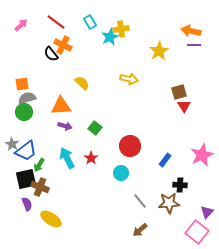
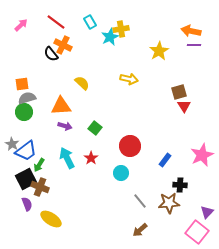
black square: rotated 15 degrees counterclockwise
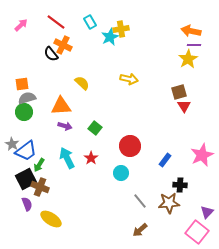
yellow star: moved 29 px right, 8 px down
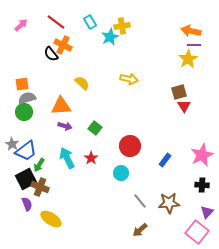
yellow cross: moved 1 px right, 3 px up
black cross: moved 22 px right
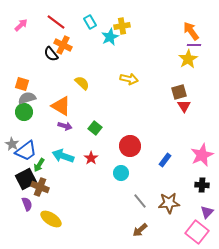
orange arrow: rotated 42 degrees clockwise
orange square: rotated 24 degrees clockwise
orange triangle: rotated 35 degrees clockwise
cyan arrow: moved 4 px left, 2 px up; rotated 45 degrees counterclockwise
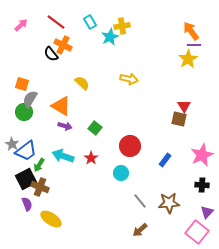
brown square: moved 27 px down; rotated 28 degrees clockwise
gray semicircle: moved 3 px right, 1 px down; rotated 42 degrees counterclockwise
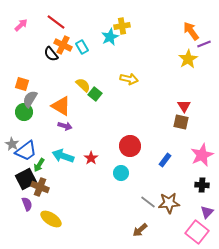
cyan rectangle: moved 8 px left, 25 px down
purple line: moved 10 px right, 1 px up; rotated 24 degrees counterclockwise
yellow semicircle: moved 1 px right, 2 px down
brown square: moved 2 px right, 3 px down
green square: moved 34 px up
gray line: moved 8 px right, 1 px down; rotated 14 degrees counterclockwise
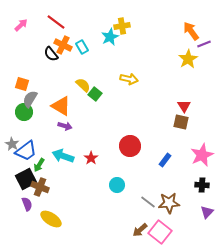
cyan circle: moved 4 px left, 12 px down
pink square: moved 37 px left
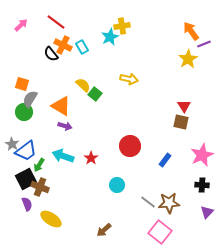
brown arrow: moved 36 px left
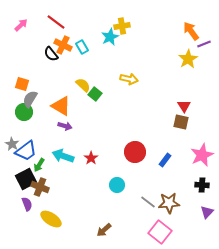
red circle: moved 5 px right, 6 px down
